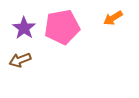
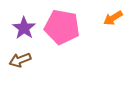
pink pentagon: rotated 20 degrees clockwise
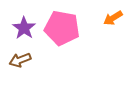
pink pentagon: moved 1 px down
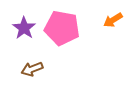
orange arrow: moved 2 px down
brown arrow: moved 12 px right, 9 px down
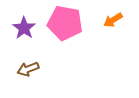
pink pentagon: moved 3 px right, 5 px up
brown arrow: moved 4 px left
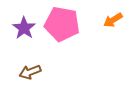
pink pentagon: moved 3 px left, 1 px down
brown arrow: moved 2 px right, 3 px down
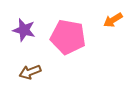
pink pentagon: moved 6 px right, 13 px down
purple star: moved 2 px down; rotated 20 degrees counterclockwise
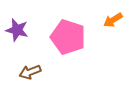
purple star: moved 7 px left
pink pentagon: rotated 8 degrees clockwise
